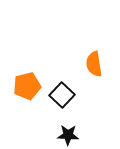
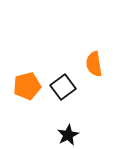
black square: moved 1 px right, 8 px up; rotated 10 degrees clockwise
black star: rotated 30 degrees counterclockwise
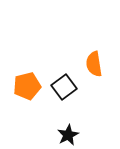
black square: moved 1 px right
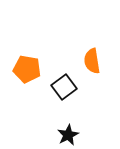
orange semicircle: moved 2 px left, 3 px up
orange pentagon: moved 17 px up; rotated 24 degrees clockwise
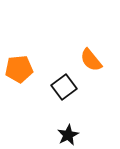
orange semicircle: moved 1 px left, 1 px up; rotated 30 degrees counterclockwise
orange pentagon: moved 8 px left; rotated 16 degrees counterclockwise
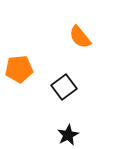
orange semicircle: moved 11 px left, 23 px up
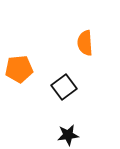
orange semicircle: moved 5 px right, 6 px down; rotated 35 degrees clockwise
black star: rotated 20 degrees clockwise
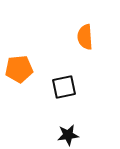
orange semicircle: moved 6 px up
black square: rotated 25 degrees clockwise
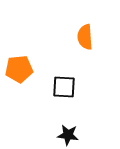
black square: rotated 15 degrees clockwise
black star: rotated 15 degrees clockwise
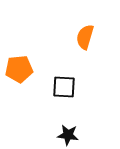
orange semicircle: rotated 20 degrees clockwise
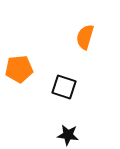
black square: rotated 15 degrees clockwise
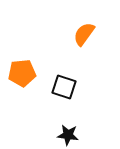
orange semicircle: moved 1 px left, 3 px up; rotated 20 degrees clockwise
orange pentagon: moved 3 px right, 4 px down
